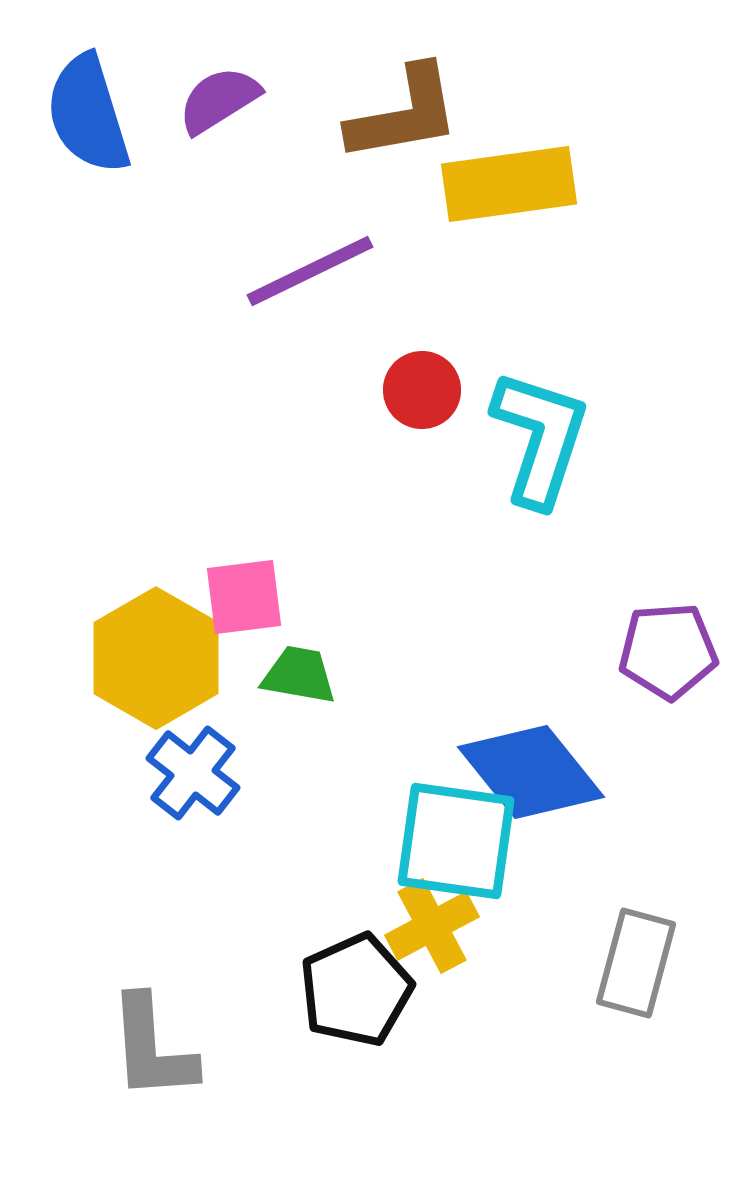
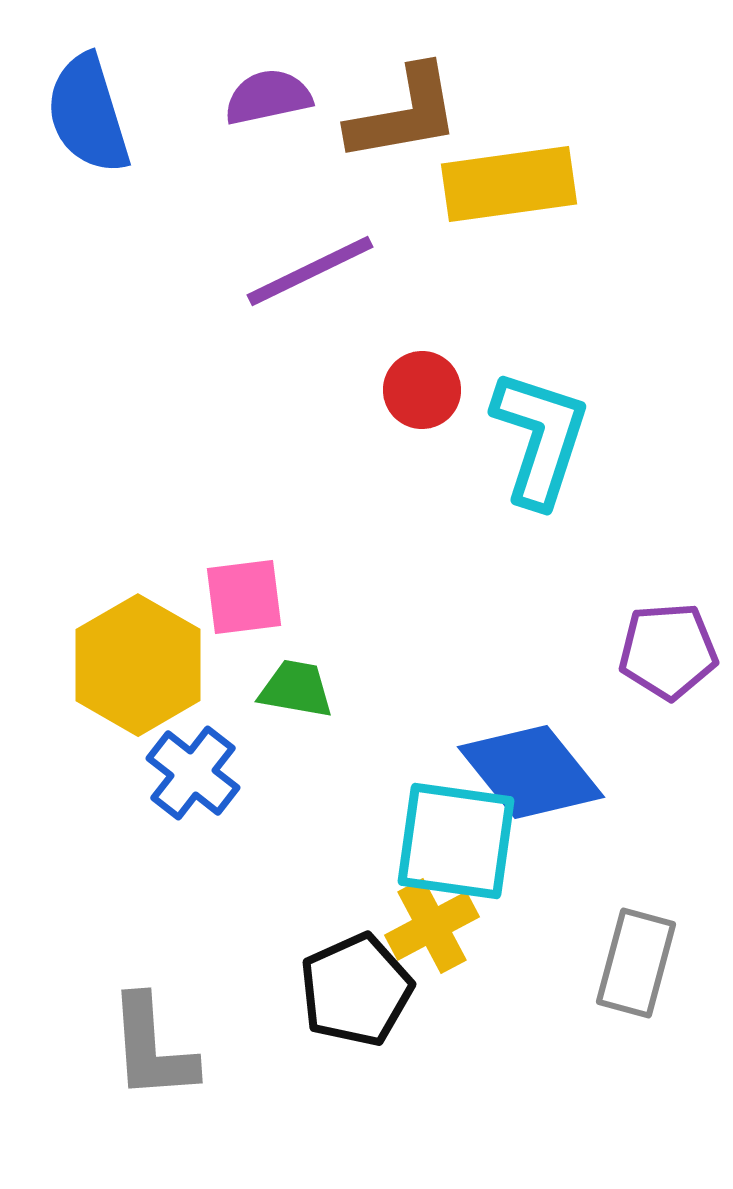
purple semicircle: moved 49 px right, 3 px up; rotated 20 degrees clockwise
yellow hexagon: moved 18 px left, 7 px down
green trapezoid: moved 3 px left, 14 px down
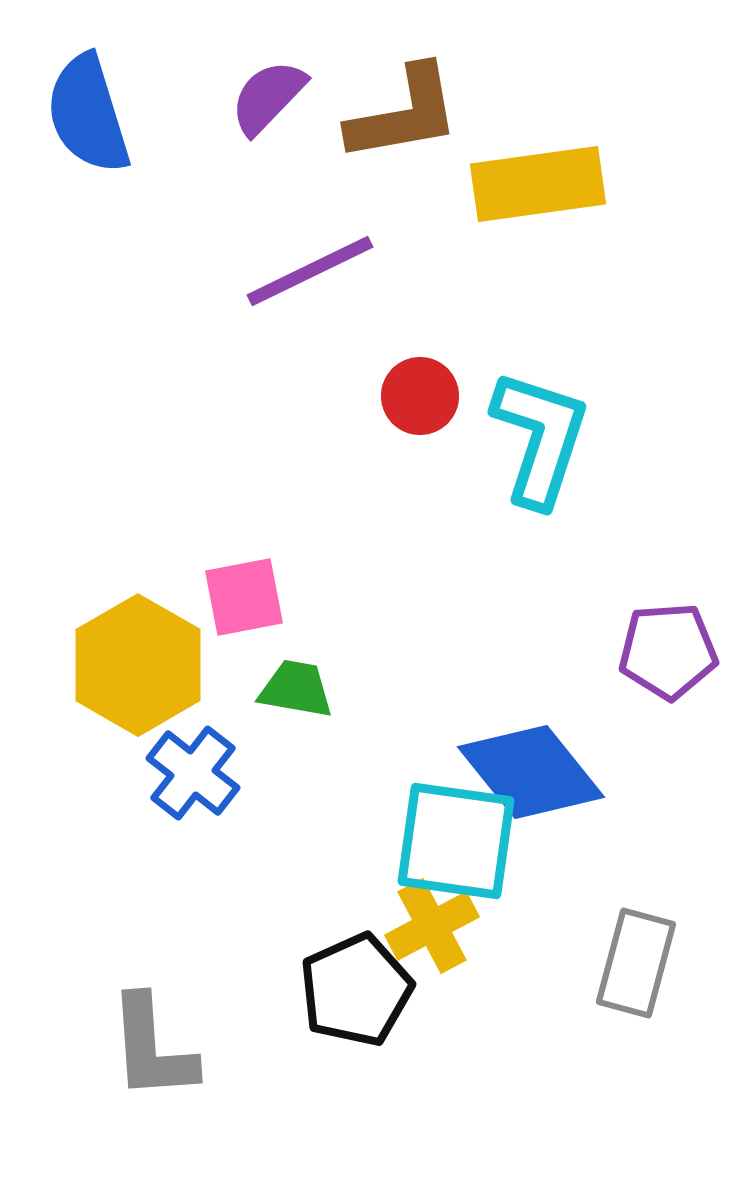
purple semicircle: rotated 34 degrees counterclockwise
yellow rectangle: moved 29 px right
red circle: moved 2 px left, 6 px down
pink square: rotated 4 degrees counterclockwise
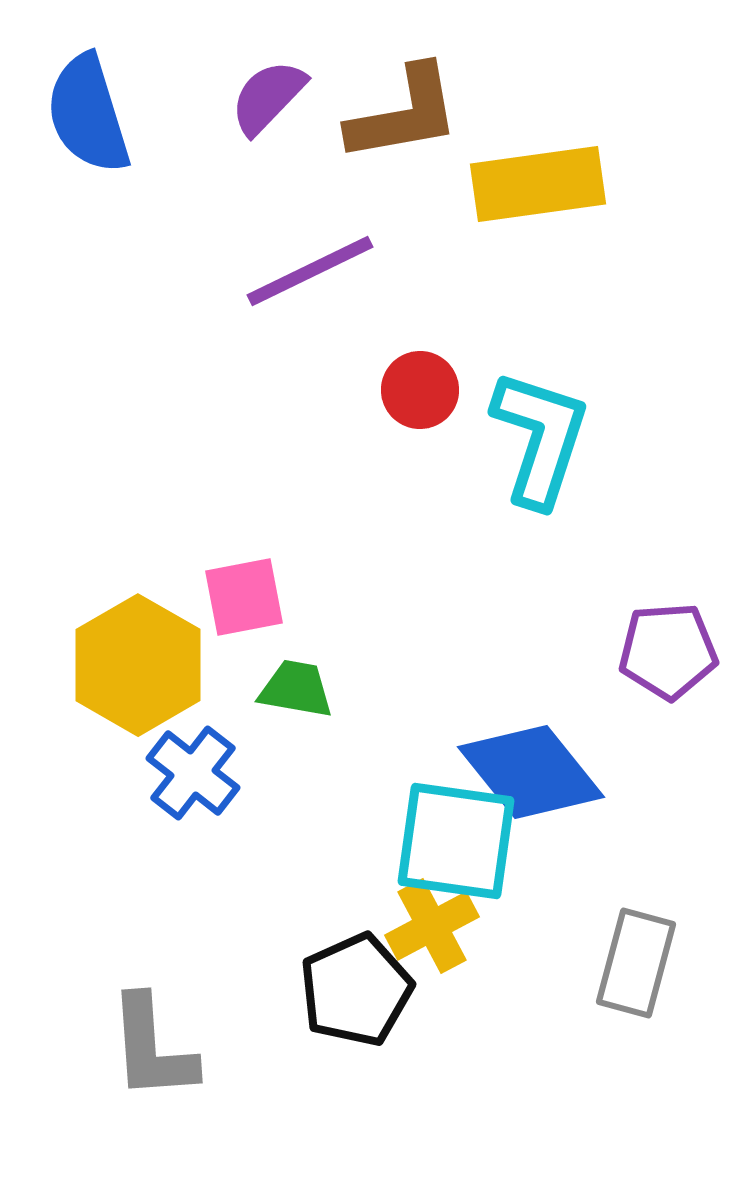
red circle: moved 6 px up
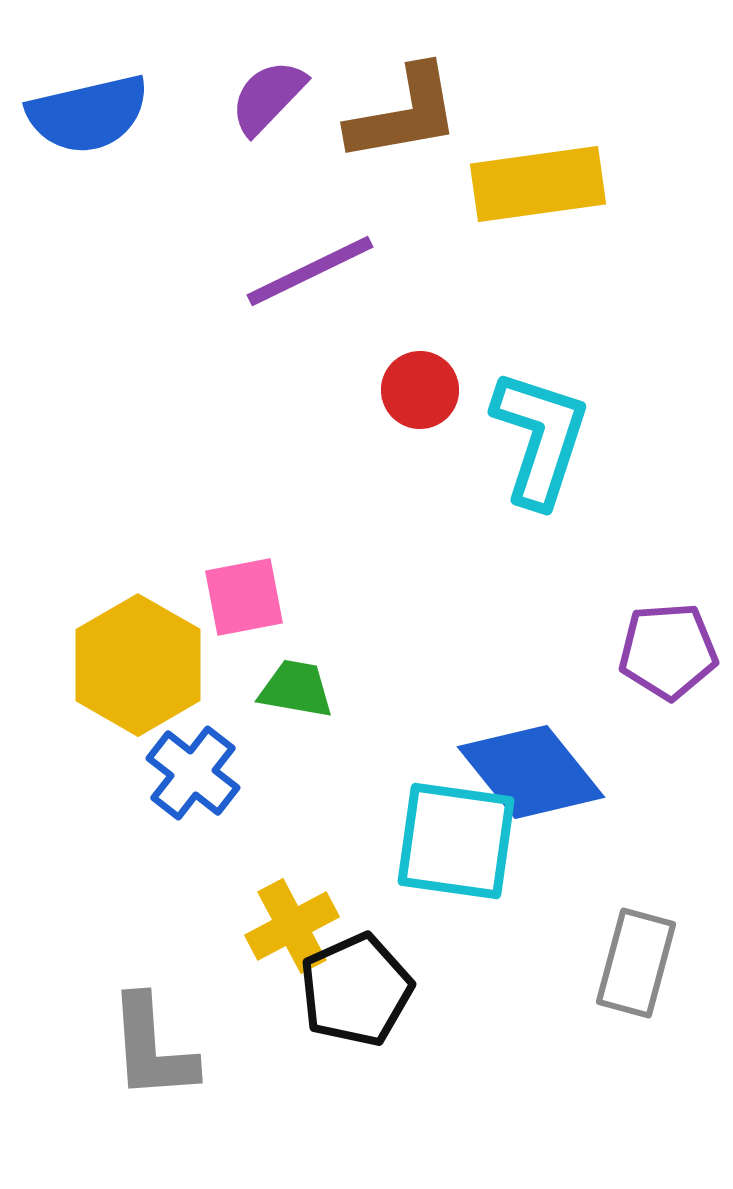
blue semicircle: rotated 86 degrees counterclockwise
yellow cross: moved 140 px left
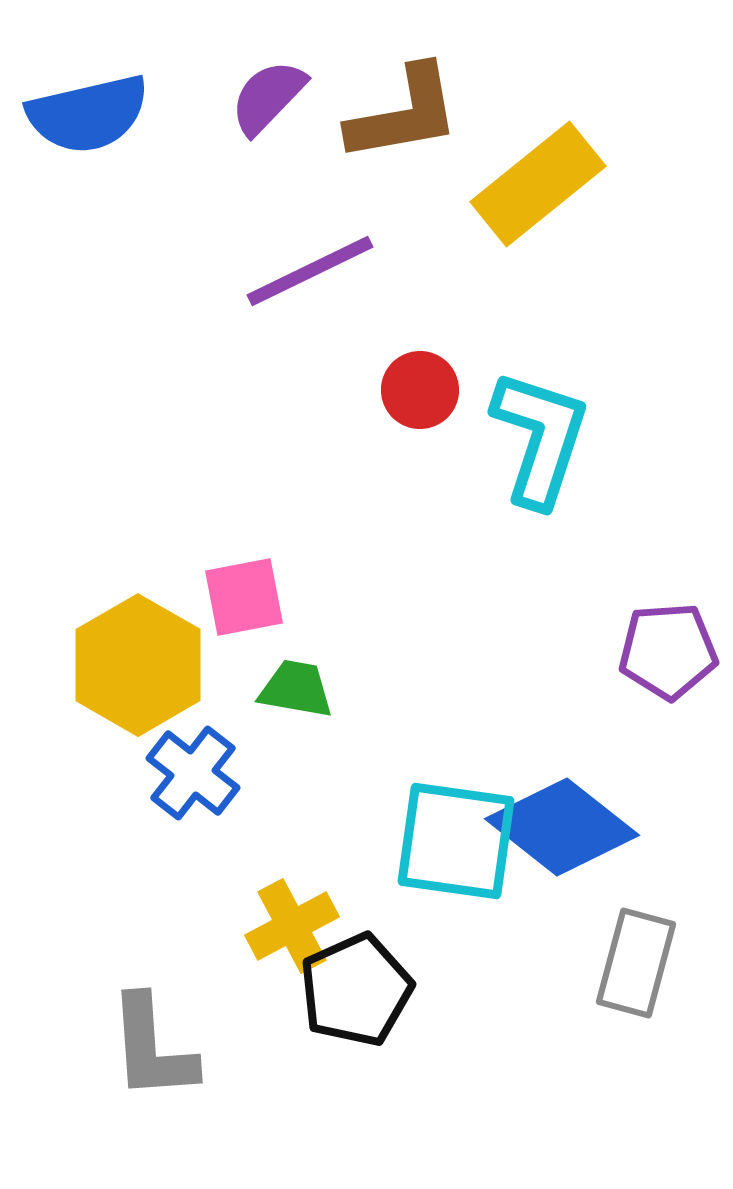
yellow rectangle: rotated 31 degrees counterclockwise
blue diamond: moved 31 px right, 55 px down; rotated 13 degrees counterclockwise
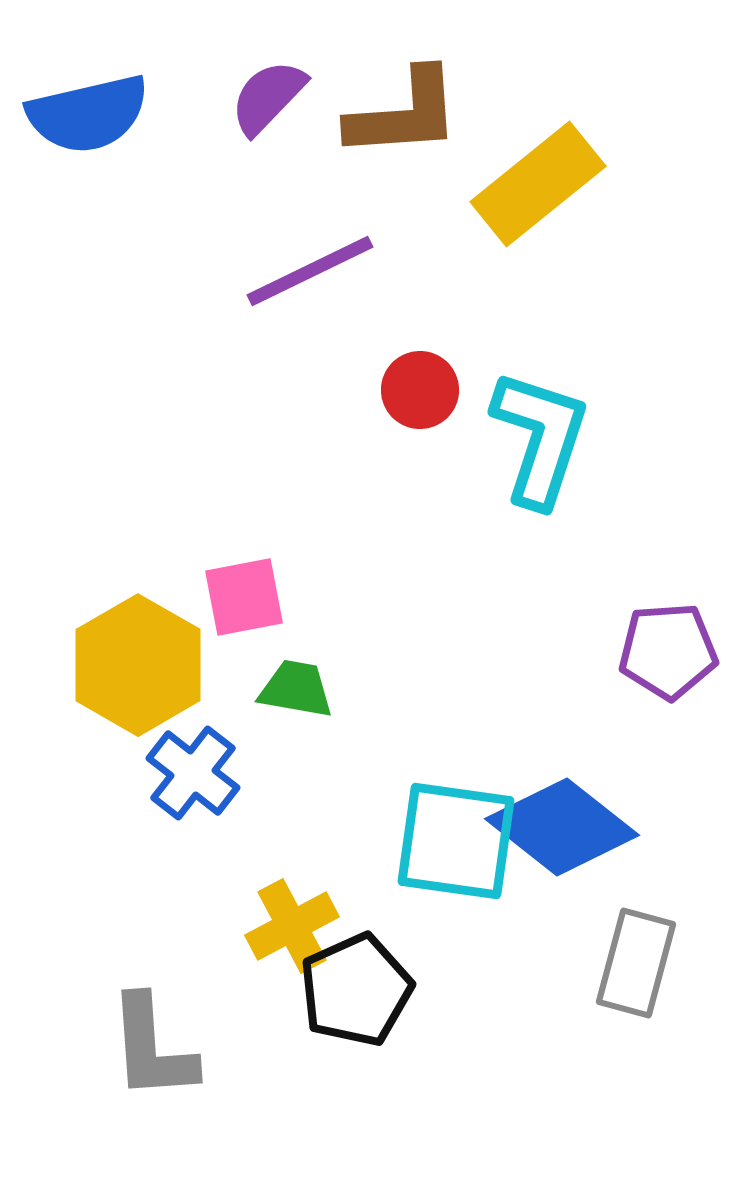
brown L-shape: rotated 6 degrees clockwise
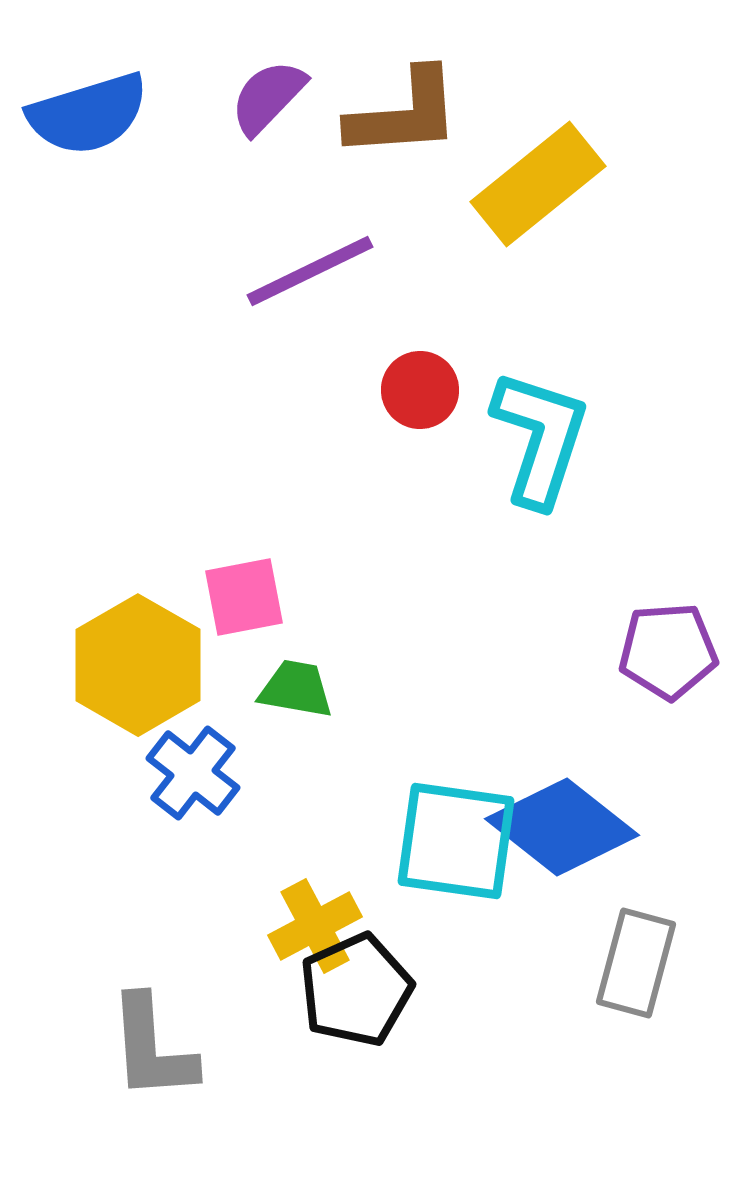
blue semicircle: rotated 4 degrees counterclockwise
yellow cross: moved 23 px right
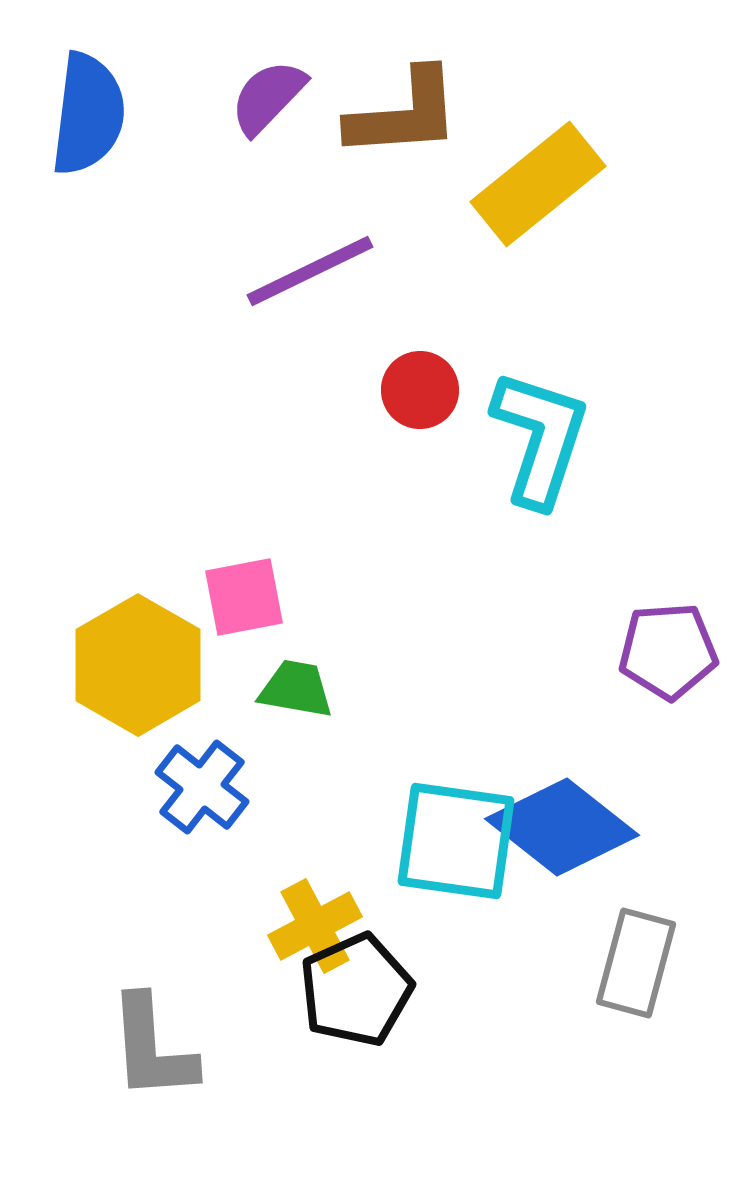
blue semicircle: rotated 66 degrees counterclockwise
blue cross: moved 9 px right, 14 px down
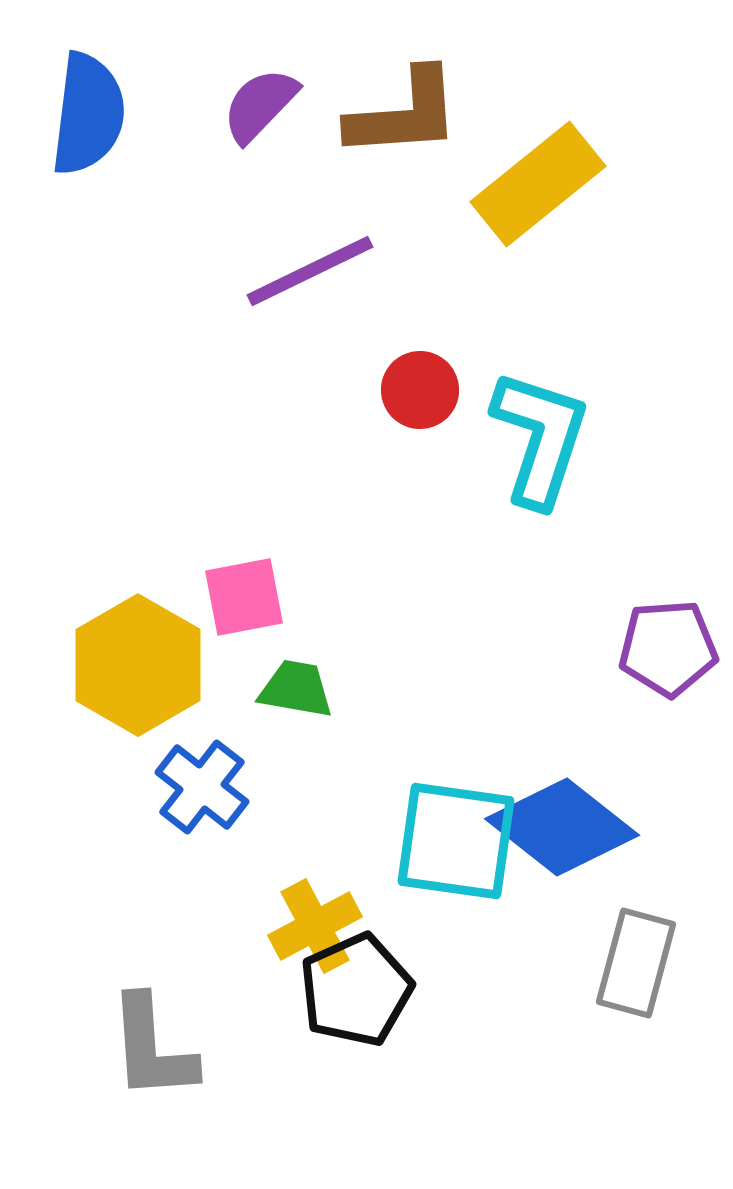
purple semicircle: moved 8 px left, 8 px down
purple pentagon: moved 3 px up
